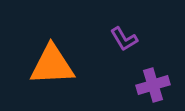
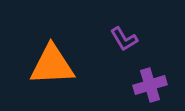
purple cross: moved 3 px left
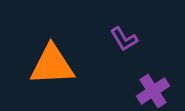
purple cross: moved 3 px right, 6 px down; rotated 16 degrees counterclockwise
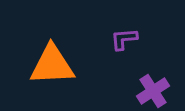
purple L-shape: rotated 116 degrees clockwise
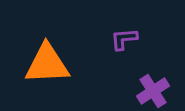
orange triangle: moved 5 px left, 1 px up
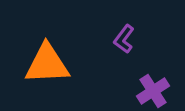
purple L-shape: rotated 48 degrees counterclockwise
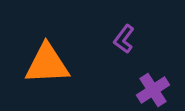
purple cross: moved 1 px up
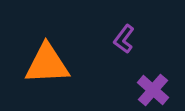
purple cross: rotated 16 degrees counterclockwise
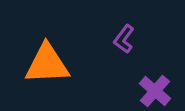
purple cross: moved 2 px right, 1 px down
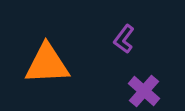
purple cross: moved 11 px left
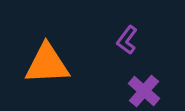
purple L-shape: moved 3 px right, 1 px down
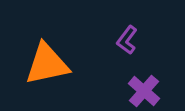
orange triangle: rotated 9 degrees counterclockwise
